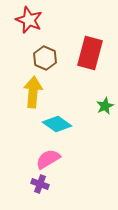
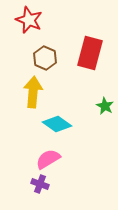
green star: rotated 18 degrees counterclockwise
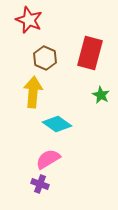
green star: moved 4 px left, 11 px up
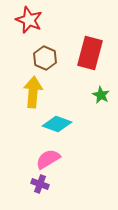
cyan diamond: rotated 16 degrees counterclockwise
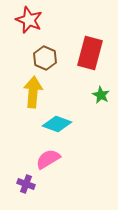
purple cross: moved 14 px left
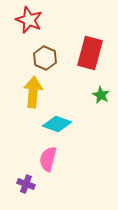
pink semicircle: rotated 45 degrees counterclockwise
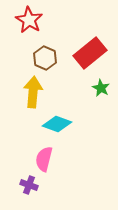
red star: rotated 8 degrees clockwise
red rectangle: rotated 36 degrees clockwise
green star: moved 7 px up
pink semicircle: moved 4 px left
purple cross: moved 3 px right, 1 px down
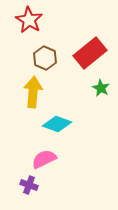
pink semicircle: rotated 50 degrees clockwise
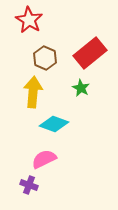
green star: moved 20 px left
cyan diamond: moved 3 px left
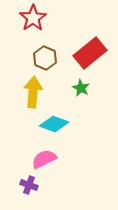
red star: moved 4 px right, 2 px up; rotated 8 degrees clockwise
